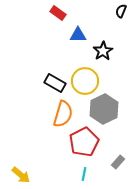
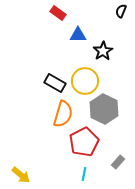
gray hexagon: rotated 8 degrees counterclockwise
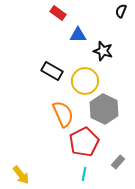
black star: rotated 24 degrees counterclockwise
black rectangle: moved 3 px left, 12 px up
orange semicircle: rotated 40 degrees counterclockwise
yellow arrow: rotated 12 degrees clockwise
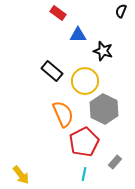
black rectangle: rotated 10 degrees clockwise
gray rectangle: moved 3 px left
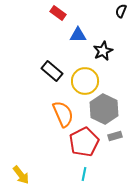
black star: rotated 30 degrees clockwise
gray rectangle: moved 26 px up; rotated 32 degrees clockwise
